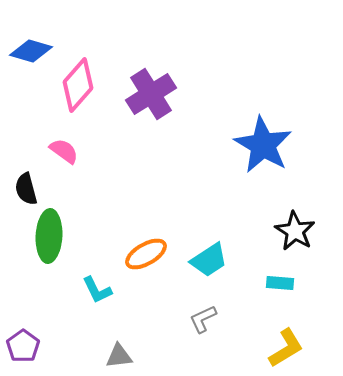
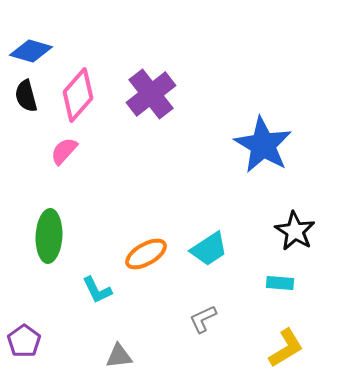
pink diamond: moved 10 px down
purple cross: rotated 6 degrees counterclockwise
pink semicircle: rotated 84 degrees counterclockwise
black semicircle: moved 93 px up
cyan trapezoid: moved 11 px up
purple pentagon: moved 1 px right, 5 px up
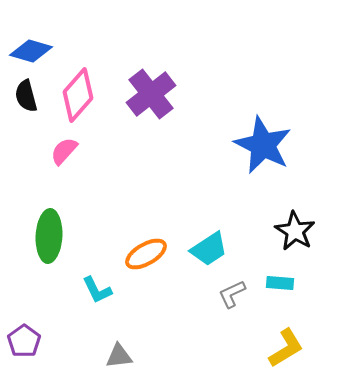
blue star: rotated 4 degrees counterclockwise
gray L-shape: moved 29 px right, 25 px up
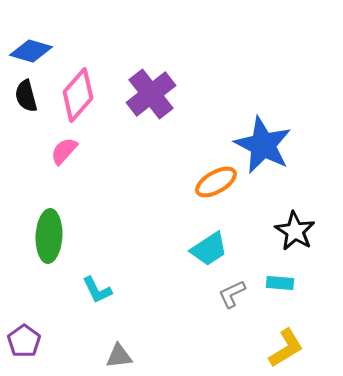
orange ellipse: moved 70 px right, 72 px up
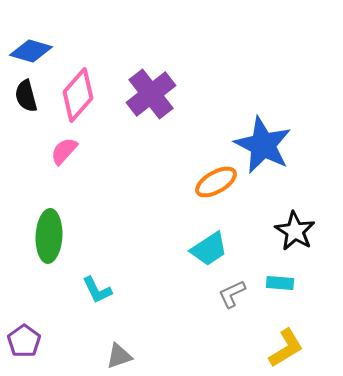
gray triangle: rotated 12 degrees counterclockwise
